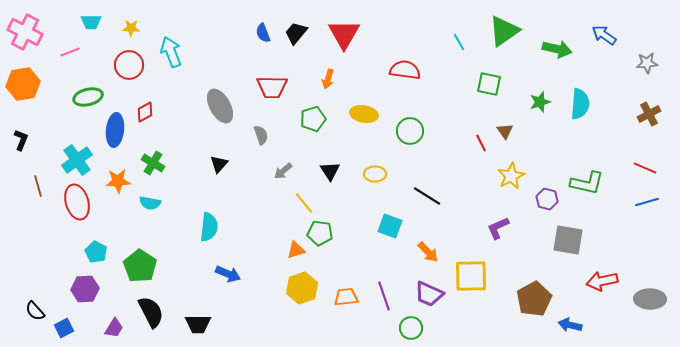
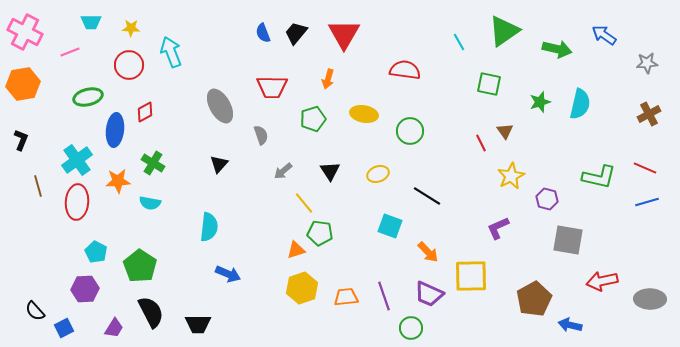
cyan semicircle at (580, 104): rotated 8 degrees clockwise
yellow ellipse at (375, 174): moved 3 px right; rotated 20 degrees counterclockwise
green L-shape at (587, 183): moved 12 px right, 6 px up
red ellipse at (77, 202): rotated 20 degrees clockwise
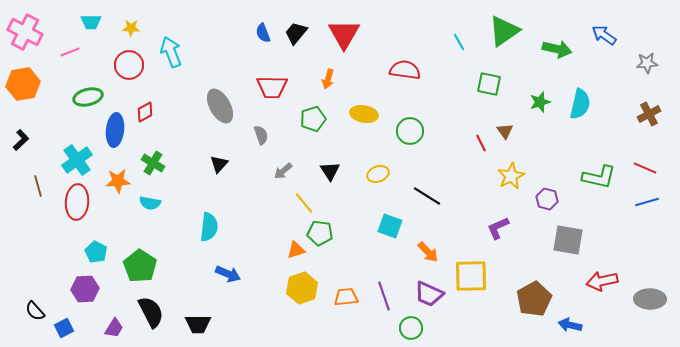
black L-shape at (21, 140): rotated 25 degrees clockwise
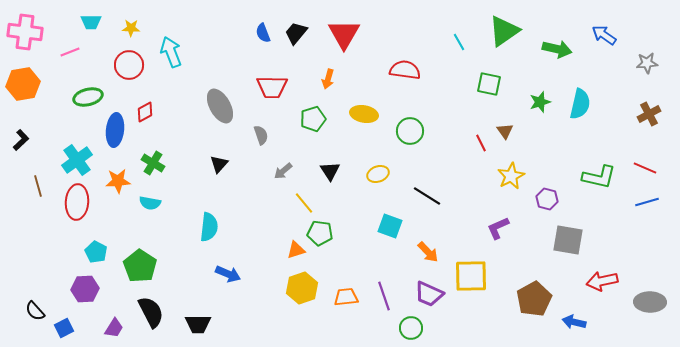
pink cross at (25, 32): rotated 20 degrees counterclockwise
gray ellipse at (650, 299): moved 3 px down
blue arrow at (570, 325): moved 4 px right, 3 px up
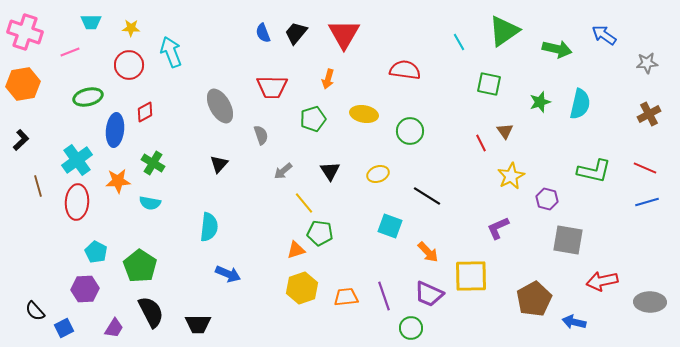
pink cross at (25, 32): rotated 12 degrees clockwise
green L-shape at (599, 177): moved 5 px left, 6 px up
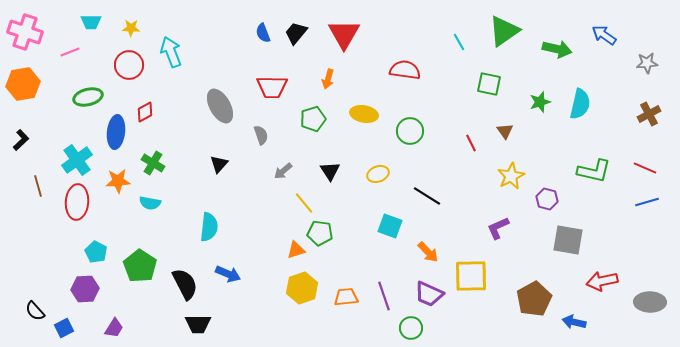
blue ellipse at (115, 130): moved 1 px right, 2 px down
red line at (481, 143): moved 10 px left
black semicircle at (151, 312): moved 34 px right, 28 px up
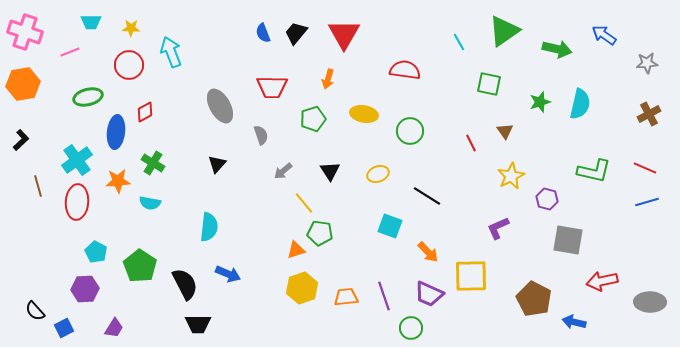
black triangle at (219, 164): moved 2 px left
brown pentagon at (534, 299): rotated 16 degrees counterclockwise
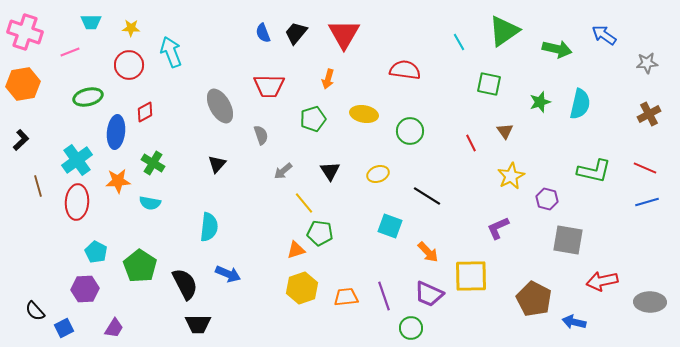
red trapezoid at (272, 87): moved 3 px left, 1 px up
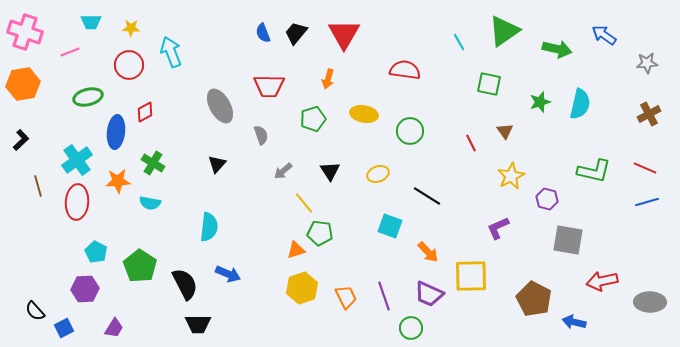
orange trapezoid at (346, 297): rotated 70 degrees clockwise
